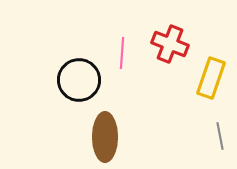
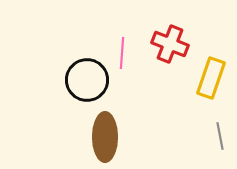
black circle: moved 8 px right
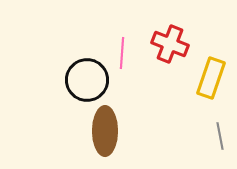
brown ellipse: moved 6 px up
